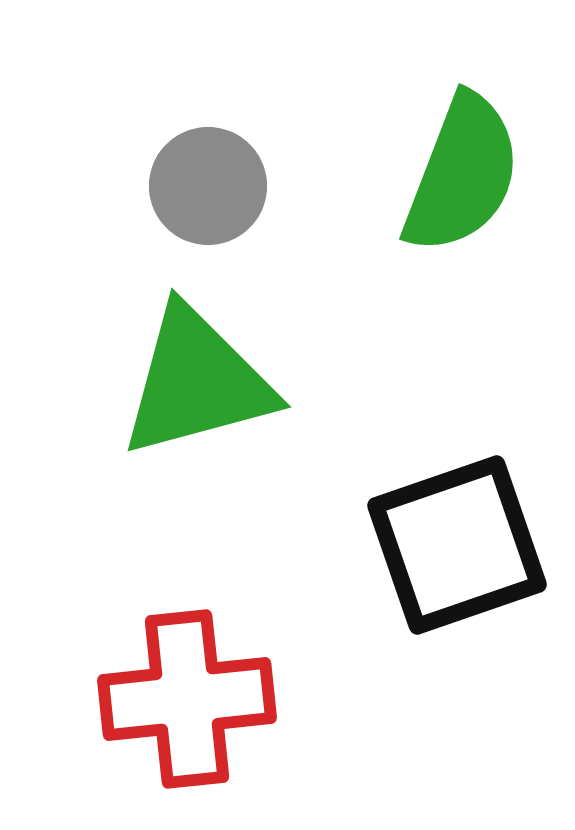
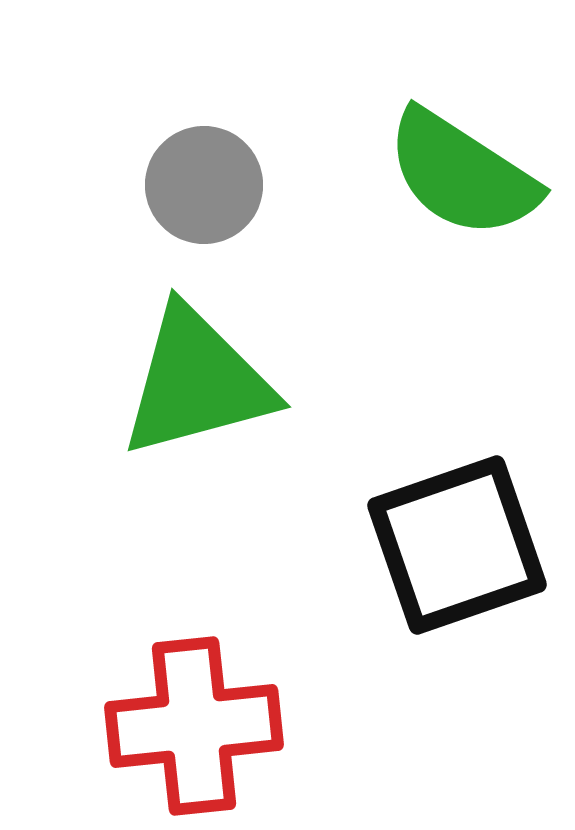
green semicircle: rotated 102 degrees clockwise
gray circle: moved 4 px left, 1 px up
red cross: moved 7 px right, 27 px down
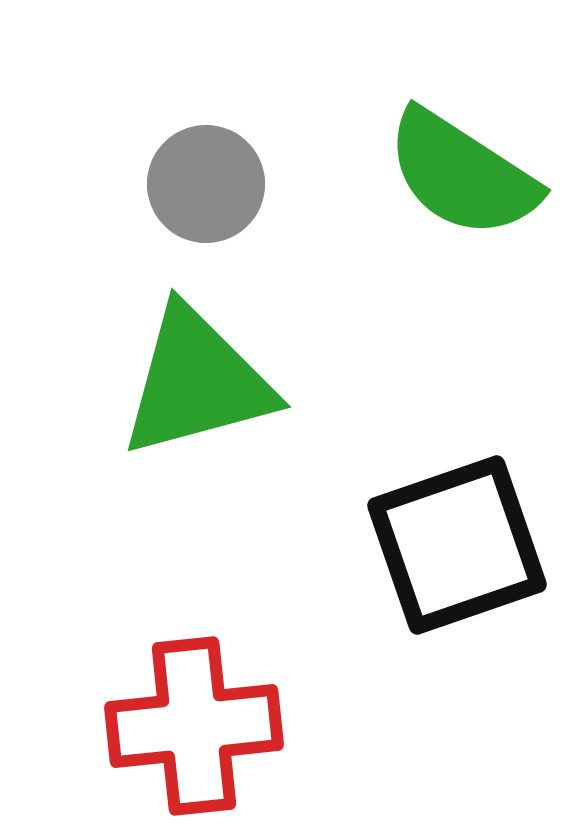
gray circle: moved 2 px right, 1 px up
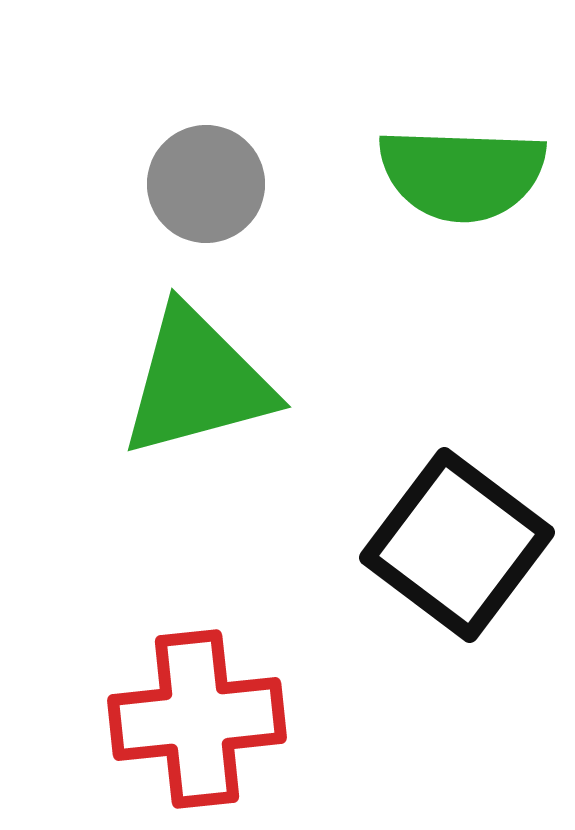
green semicircle: rotated 31 degrees counterclockwise
black square: rotated 34 degrees counterclockwise
red cross: moved 3 px right, 7 px up
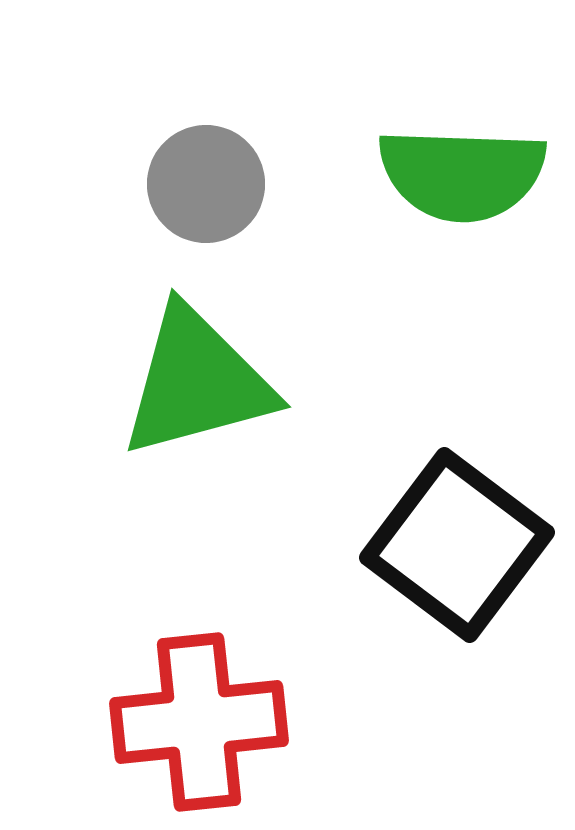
red cross: moved 2 px right, 3 px down
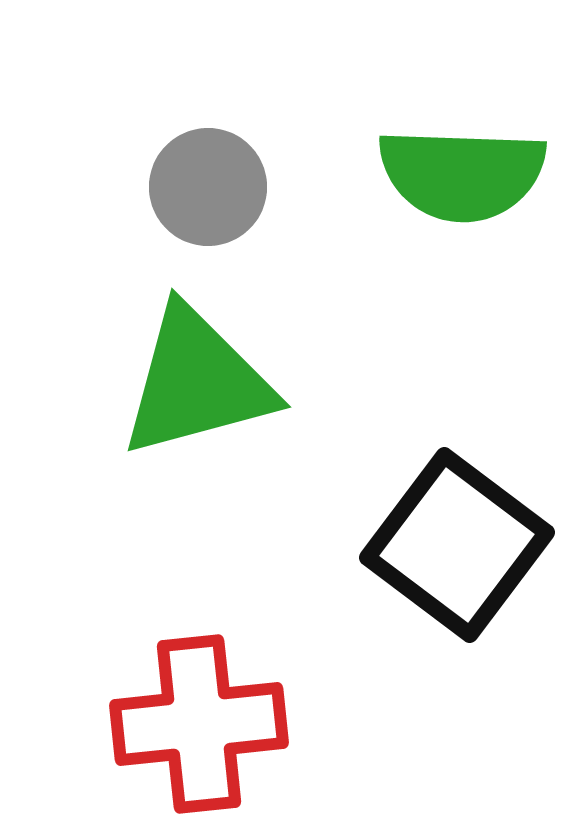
gray circle: moved 2 px right, 3 px down
red cross: moved 2 px down
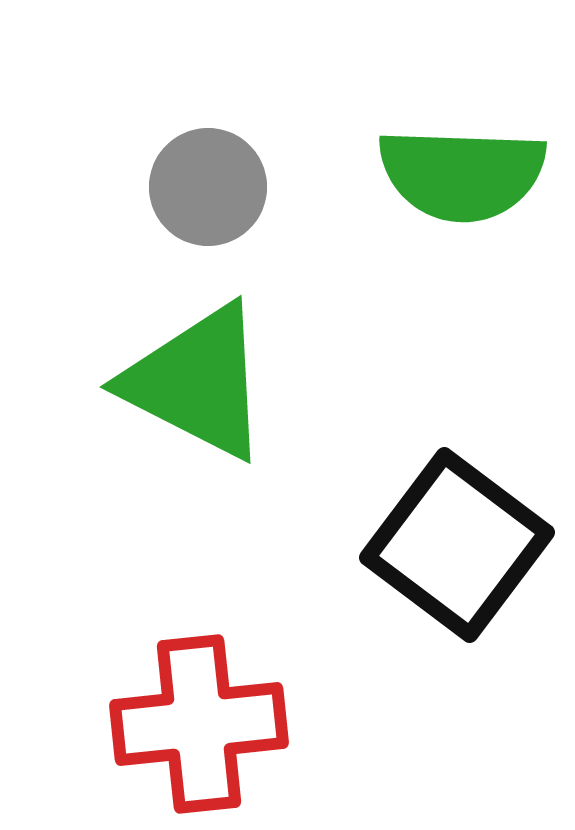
green triangle: rotated 42 degrees clockwise
